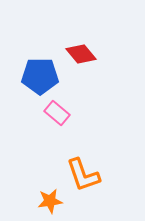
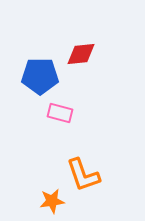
red diamond: rotated 56 degrees counterclockwise
pink rectangle: moved 3 px right; rotated 25 degrees counterclockwise
orange star: moved 2 px right
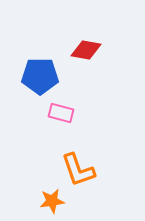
red diamond: moved 5 px right, 4 px up; rotated 16 degrees clockwise
pink rectangle: moved 1 px right
orange L-shape: moved 5 px left, 5 px up
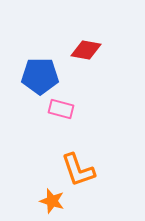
pink rectangle: moved 4 px up
orange star: rotated 25 degrees clockwise
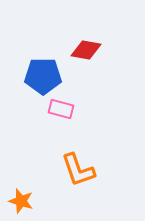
blue pentagon: moved 3 px right
orange star: moved 31 px left
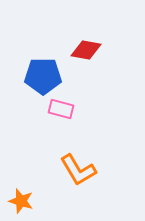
orange L-shape: rotated 12 degrees counterclockwise
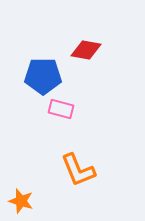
orange L-shape: rotated 9 degrees clockwise
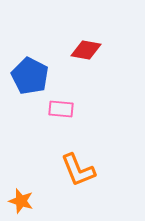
blue pentagon: moved 13 px left; rotated 27 degrees clockwise
pink rectangle: rotated 10 degrees counterclockwise
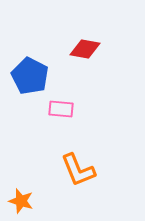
red diamond: moved 1 px left, 1 px up
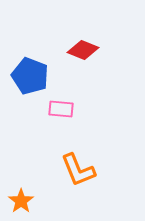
red diamond: moved 2 px left, 1 px down; rotated 12 degrees clockwise
blue pentagon: rotated 6 degrees counterclockwise
orange star: rotated 20 degrees clockwise
